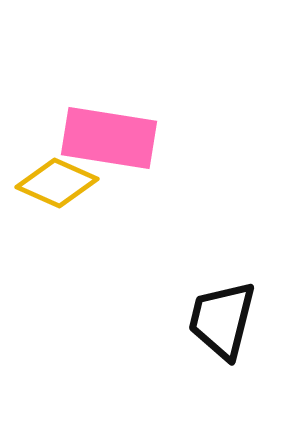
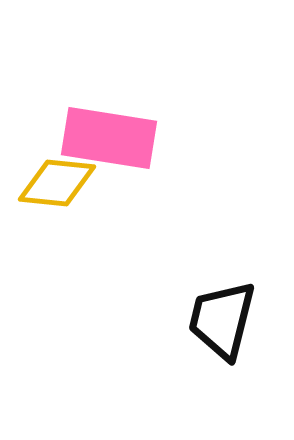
yellow diamond: rotated 18 degrees counterclockwise
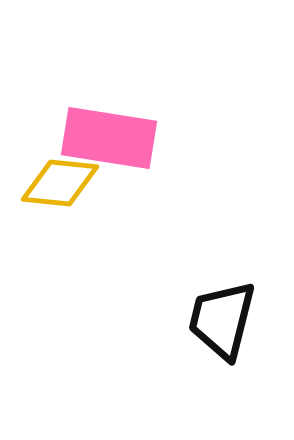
yellow diamond: moved 3 px right
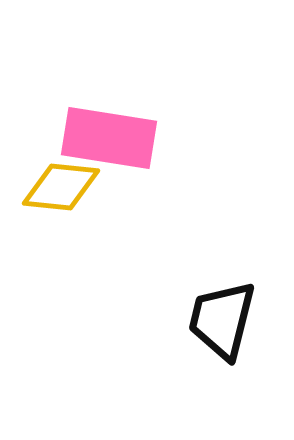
yellow diamond: moved 1 px right, 4 px down
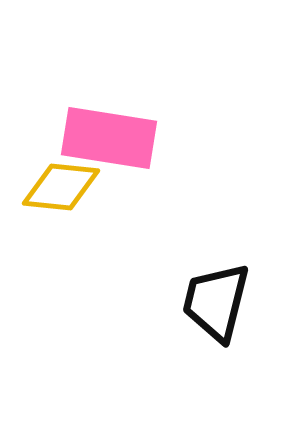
black trapezoid: moved 6 px left, 18 px up
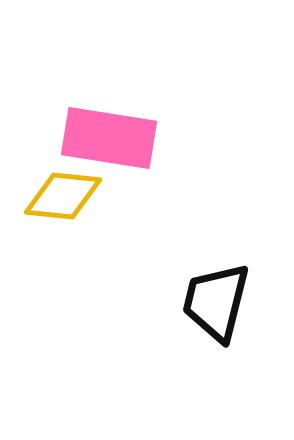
yellow diamond: moved 2 px right, 9 px down
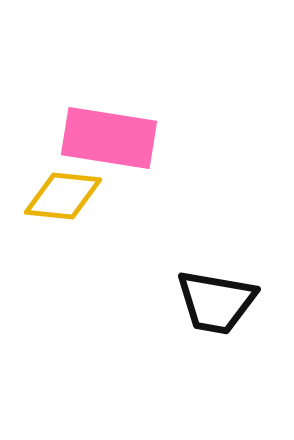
black trapezoid: rotated 94 degrees counterclockwise
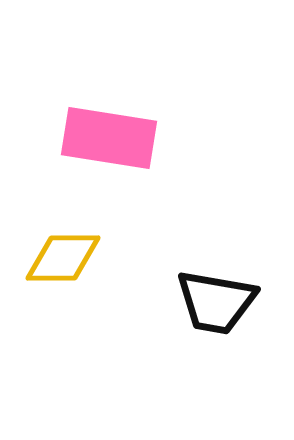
yellow diamond: moved 62 px down; rotated 6 degrees counterclockwise
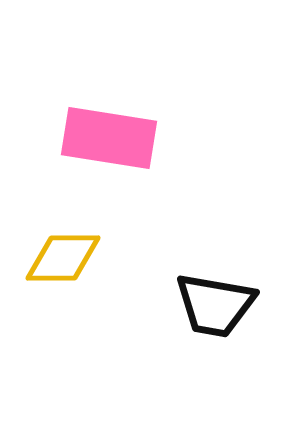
black trapezoid: moved 1 px left, 3 px down
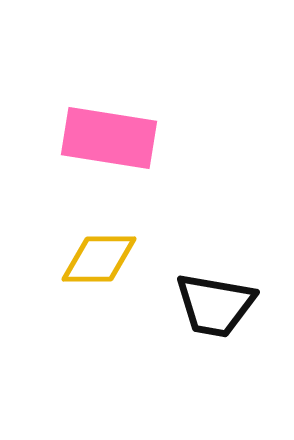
yellow diamond: moved 36 px right, 1 px down
